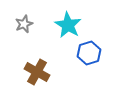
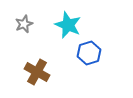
cyan star: rotated 8 degrees counterclockwise
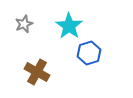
cyan star: moved 1 px right, 1 px down; rotated 12 degrees clockwise
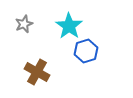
blue hexagon: moved 3 px left, 2 px up
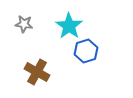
gray star: rotated 30 degrees clockwise
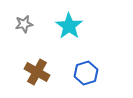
gray star: rotated 18 degrees counterclockwise
blue hexagon: moved 22 px down
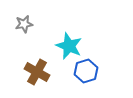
cyan star: moved 20 px down; rotated 12 degrees counterclockwise
blue hexagon: moved 2 px up
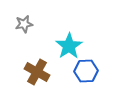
cyan star: rotated 16 degrees clockwise
blue hexagon: rotated 15 degrees clockwise
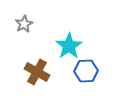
gray star: rotated 18 degrees counterclockwise
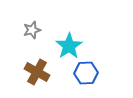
gray star: moved 8 px right, 6 px down; rotated 12 degrees clockwise
blue hexagon: moved 2 px down
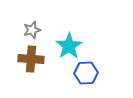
brown cross: moved 6 px left, 13 px up; rotated 25 degrees counterclockwise
